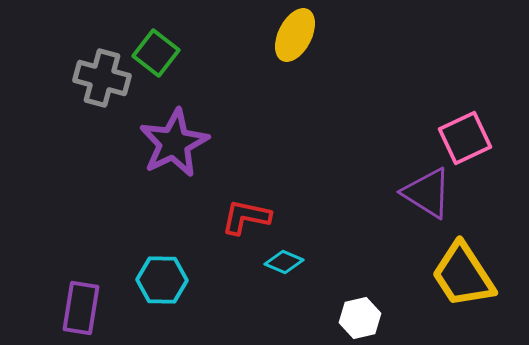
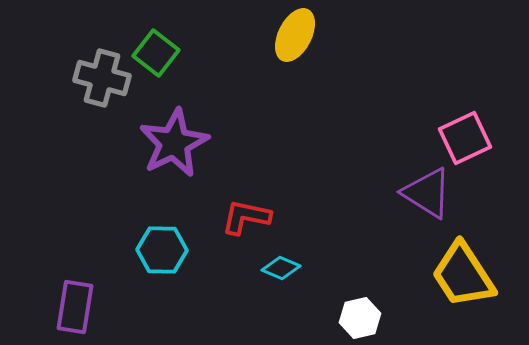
cyan diamond: moved 3 px left, 6 px down
cyan hexagon: moved 30 px up
purple rectangle: moved 6 px left, 1 px up
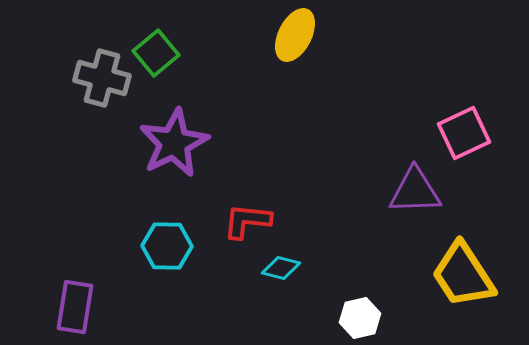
green square: rotated 12 degrees clockwise
pink square: moved 1 px left, 5 px up
purple triangle: moved 12 px left, 2 px up; rotated 34 degrees counterclockwise
red L-shape: moved 1 px right, 4 px down; rotated 6 degrees counterclockwise
cyan hexagon: moved 5 px right, 4 px up
cyan diamond: rotated 9 degrees counterclockwise
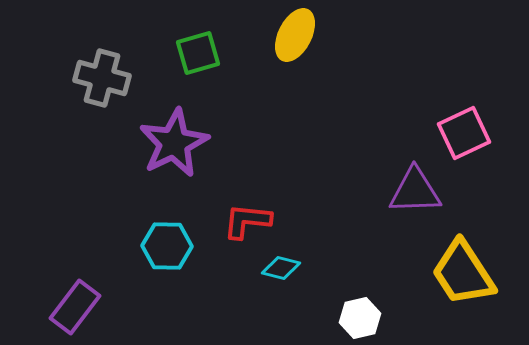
green square: moved 42 px right; rotated 24 degrees clockwise
yellow trapezoid: moved 2 px up
purple rectangle: rotated 28 degrees clockwise
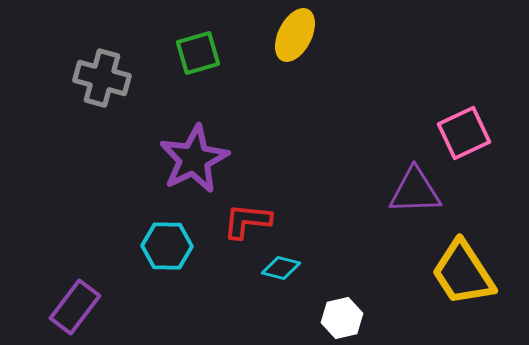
purple star: moved 20 px right, 16 px down
white hexagon: moved 18 px left
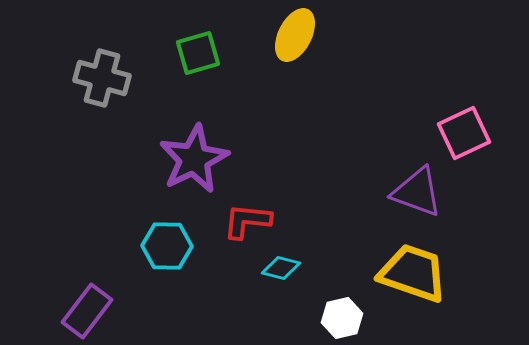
purple triangle: moved 2 px right, 1 px down; rotated 22 degrees clockwise
yellow trapezoid: moved 50 px left; rotated 142 degrees clockwise
purple rectangle: moved 12 px right, 4 px down
